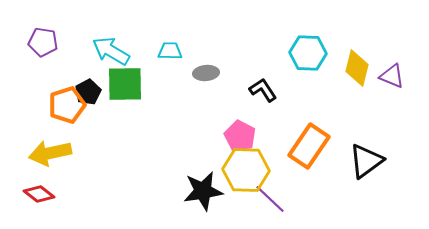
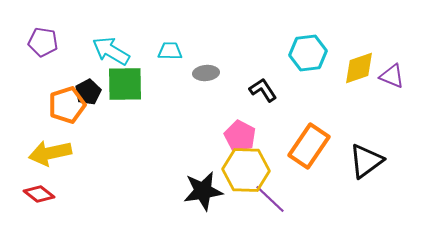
cyan hexagon: rotated 9 degrees counterclockwise
yellow diamond: moved 2 px right; rotated 57 degrees clockwise
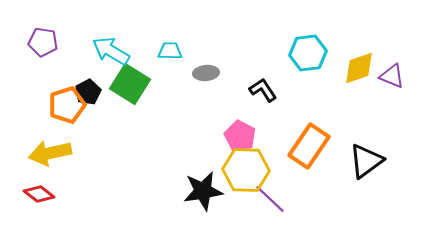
green square: moved 5 px right; rotated 33 degrees clockwise
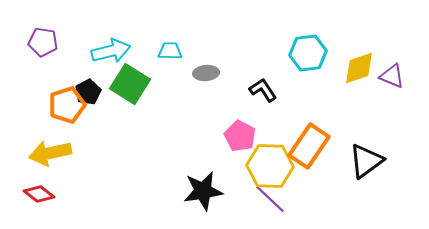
cyan arrow: rotated 135 degrees clockwise
yellow hexagon: moved 24 px right, 4 px up
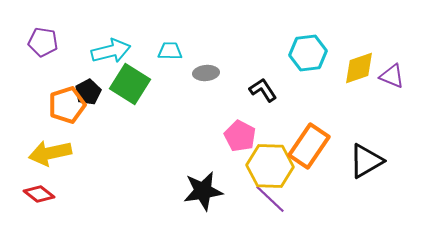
black triangle: rotated 6 degrees clockwise
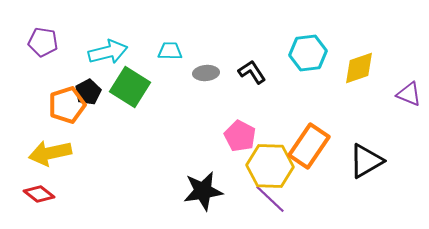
cyan arrow: moved 3 px left, 1 px down
purple triangle: moved 17 px right, 18 px down
green square: moved 3 px down
black L-shape: moved 11 px left, 18 px up
